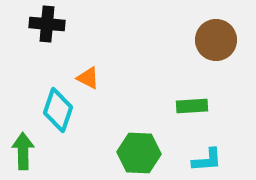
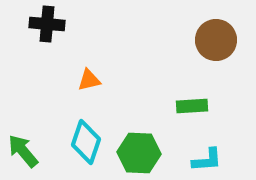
orange triangle: moved 1 px right, 2 px down; rotated 40 degrees counterclockwise
cyan diamond: moved 28 px right, 32 px down
green arrow: rotated 39 degrees counterclockwise
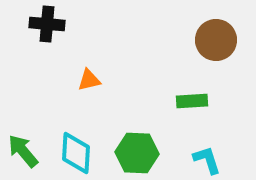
green rectangle: moved 5 px up
cyan diamond: moved 10 px left, 11 px down; rotated 15 degrees counterclockwise
green hexagon: moved 2 px left
cyan L-shape: rotated 104 degrees counterclockwise
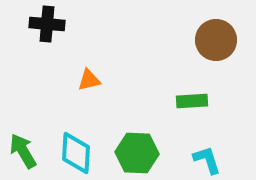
green arrow: rotated 9 degrees clockwise
